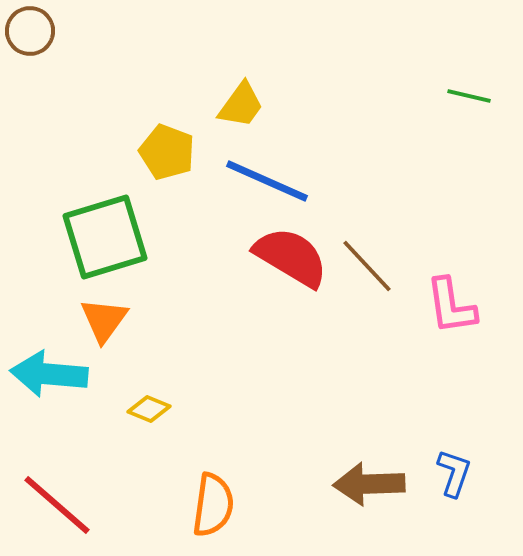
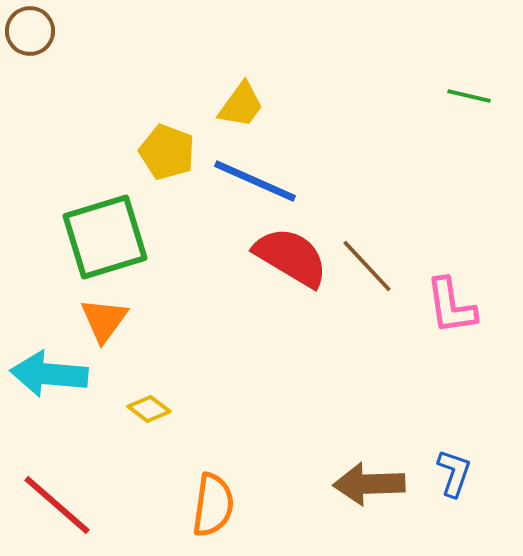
blue line: moved 12 px left
yellow diamond: rotated 15 degrees clockwise
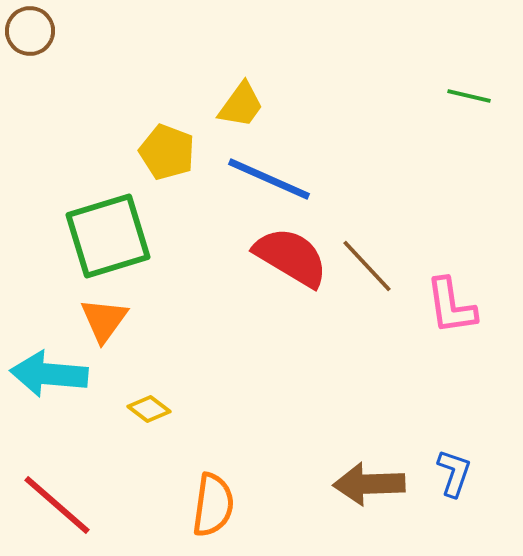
blue line: moved 14 px right, 2 px up
green square: moved 3 px right, 1 px up
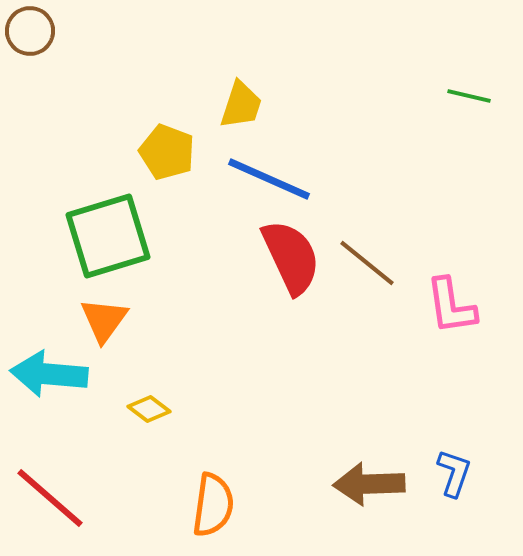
yellow trapezoid: rotated 18 degrees counterclockwise
red semicircle: rotated 34 degrees clockwise
brown line: moved 3 px up; rotated 8 degrees counterclockwise
red line: moved 7 px left, 7 px up
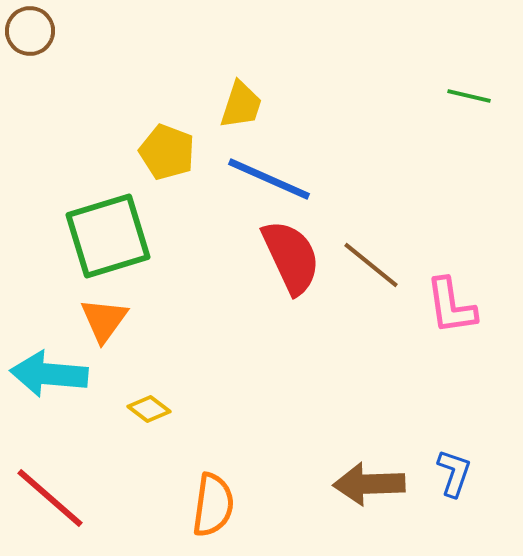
brown line: moved 4 px right, 2 px down
